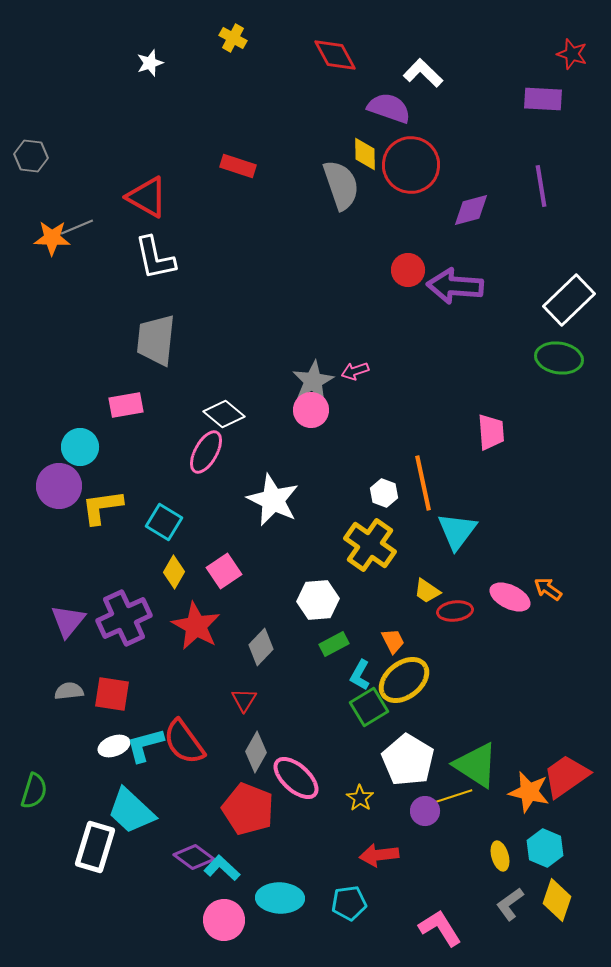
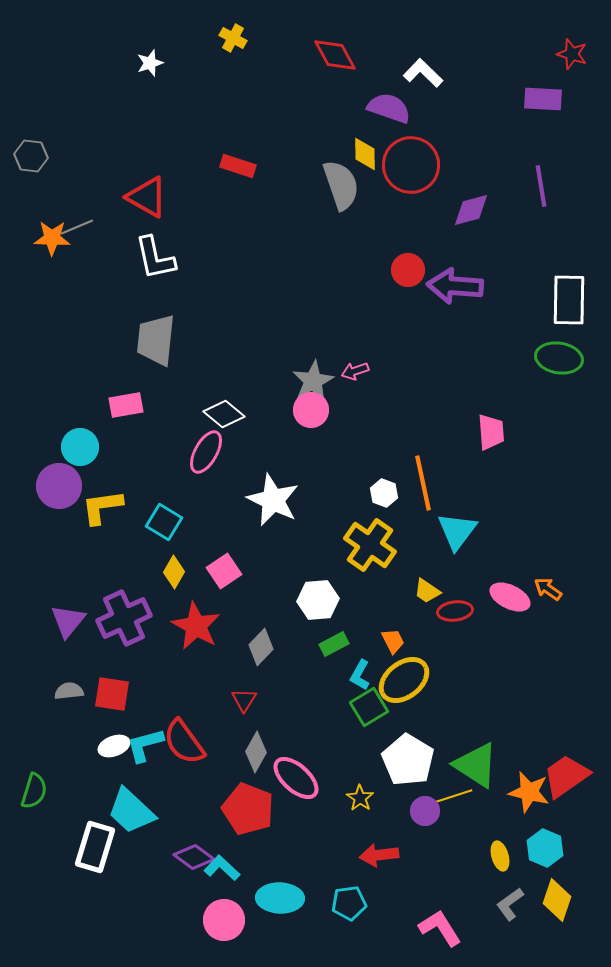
white rectangle at (569, 300): rotated 45 degrees counterclockwise
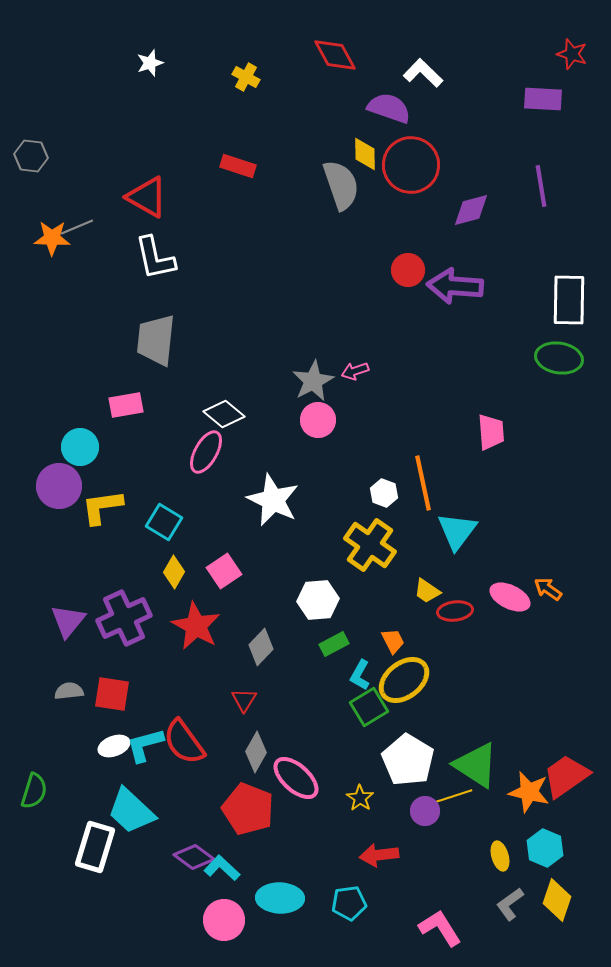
yellow cross at (233, 38): moved 13 px right, 39 px down
pink circle at (311, 410): moved 7 px right, 10 px down
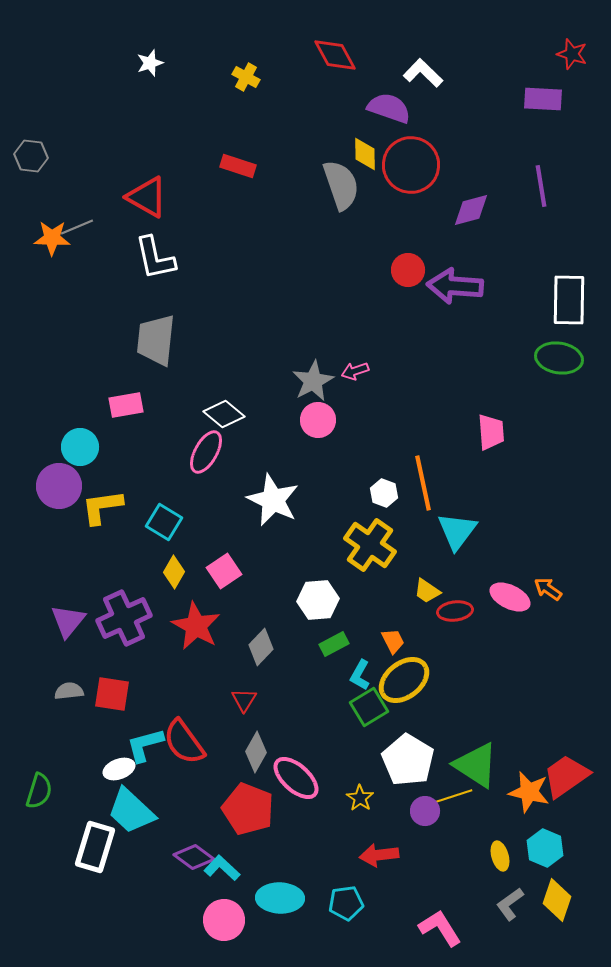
white ellipse at (114, 746): moved 5 px right, 23 px down
green semicircle at (34, 791): moved 5 px right
cyan pentagon at (349, 903): moved 3 px left
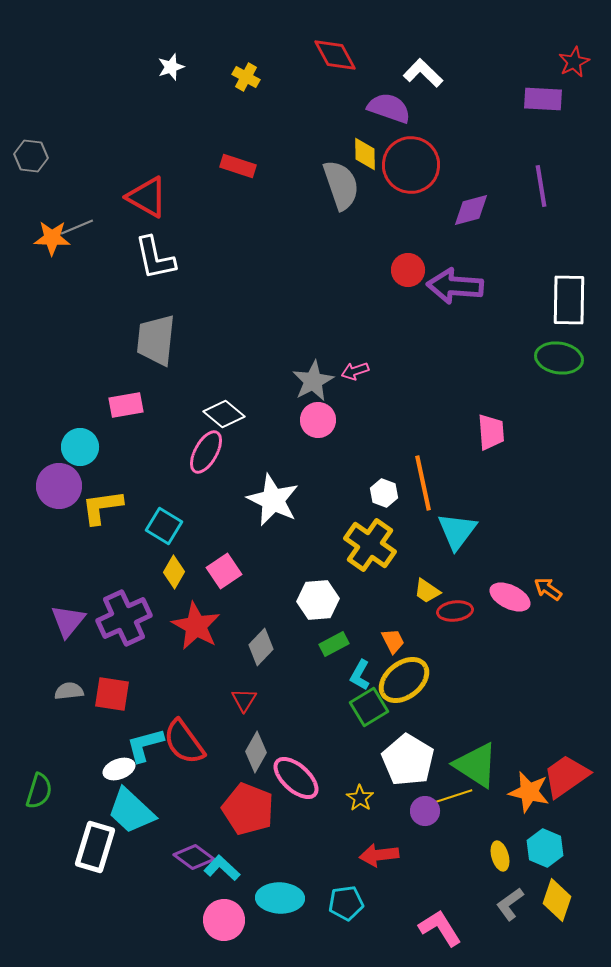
red star at (572, 54): moved 2 px right, 8 px down; rotated 28 degrees clockwise
white star at (150, 63): moved 21 px right, 4 px down
cyan square at (164, 522): moved 4 px down
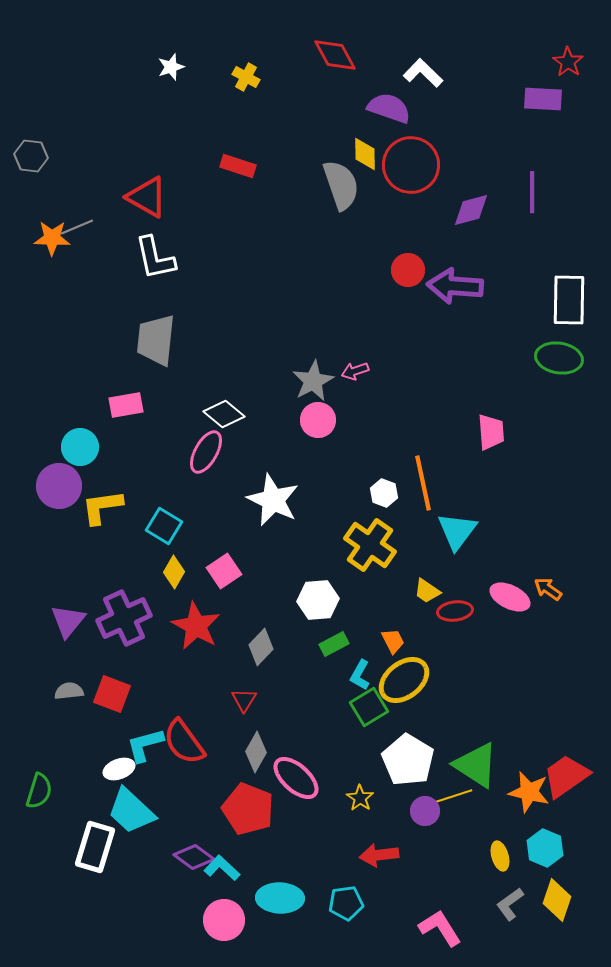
red star at (574, 62): moved 6 px left; rotated 12 degrees counterclockwise
purple line at (541, 186): moved 9 px left, 6 px down; rotated 9 degrees clockwise
red square at (112, 694): rotated 12 degrees clockwise
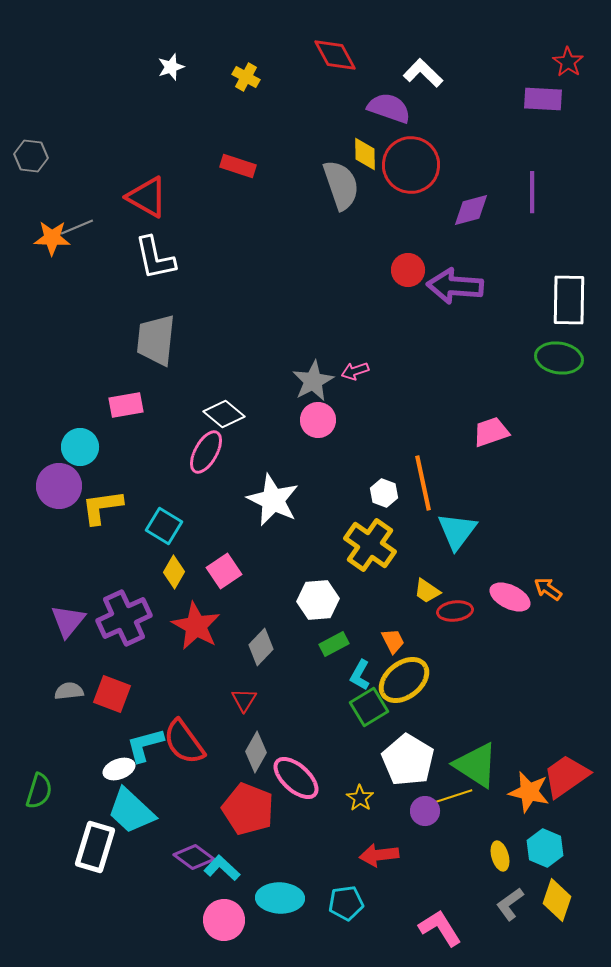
pink trapezoid at (491, 432): rotated 105 degrees counterclockwise
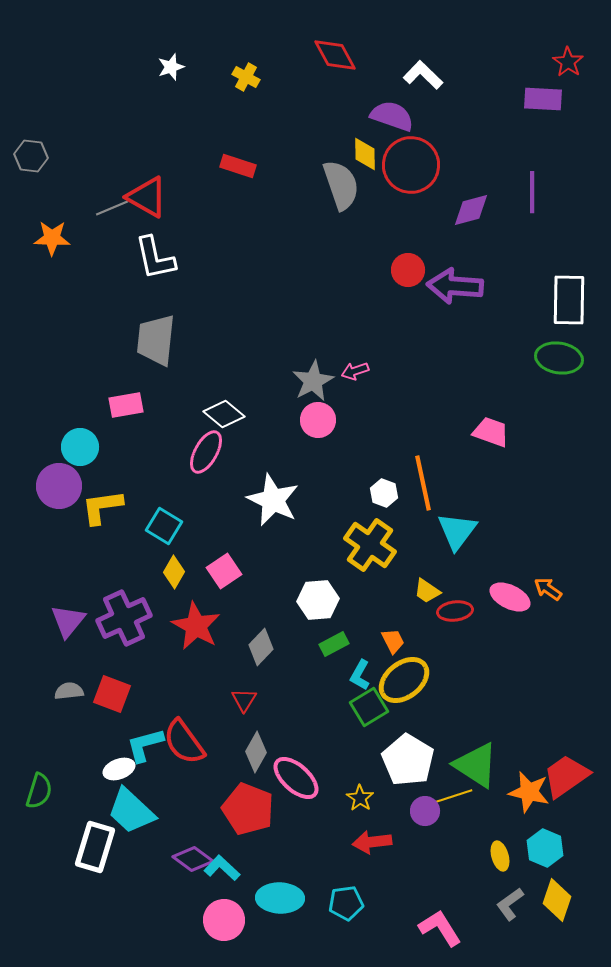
white L-shape at (423, 73): moved 2 px down
purple semicircle at (389, 108): moved 3 px right, 8 px down
gray line at (77, 227): moved 35 px right, 19 px up
pink trapezoid at (491, 432): rotated 39 degrees clockwise
red arrow at (379, 855): moved 7 px left, 13 px up
purple diamond at (194, 857): moved 1 px left, 2 px down
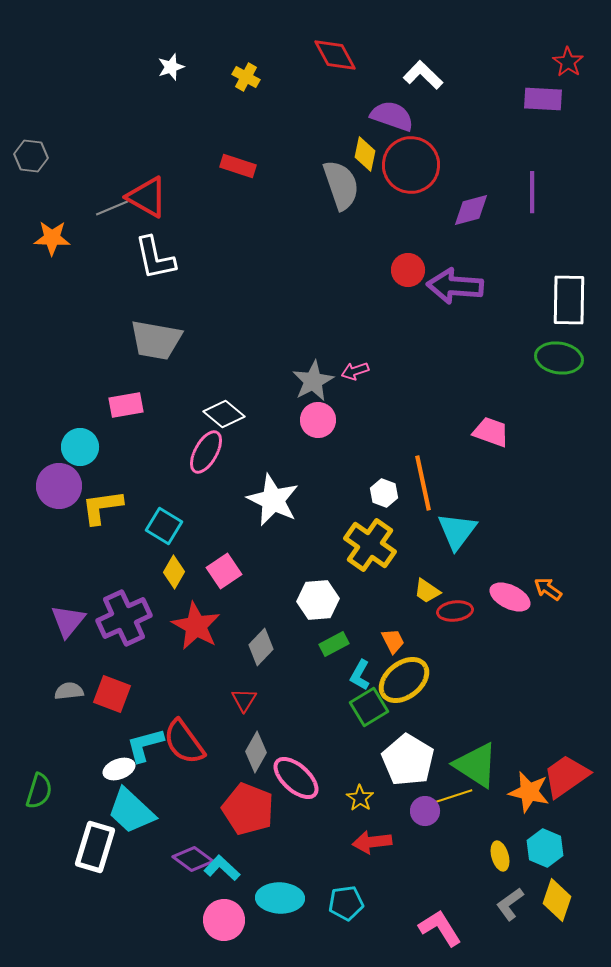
yellow diamond at (365, 154): rotated 12 degrees clockwise
gray trapezoid at (156, 340): rotated 86 degrees counterclockwise
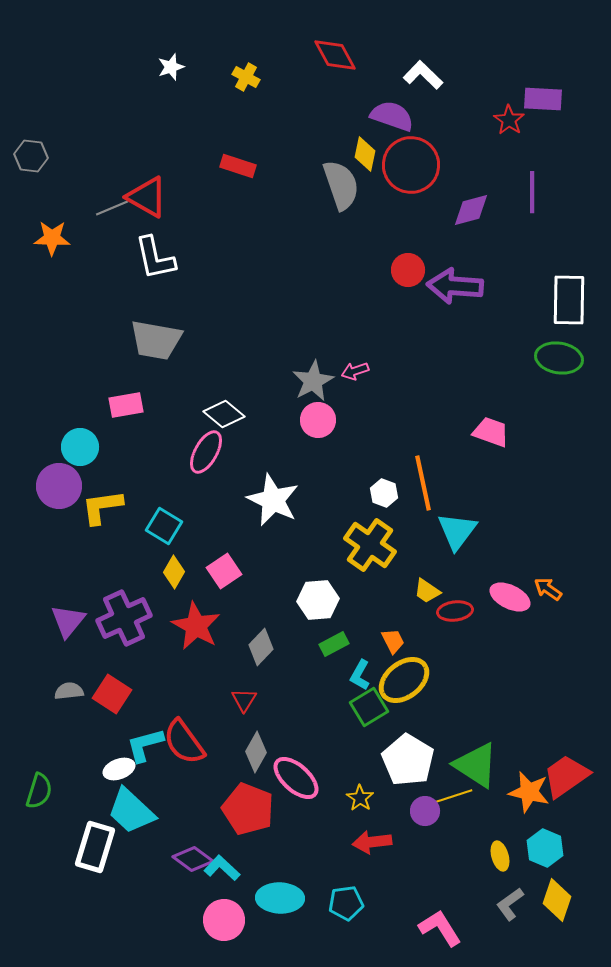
red star at (568, 62): moved 59 px left, 58 px down
red square at (112, 694): rotated 12 degrees clockwise
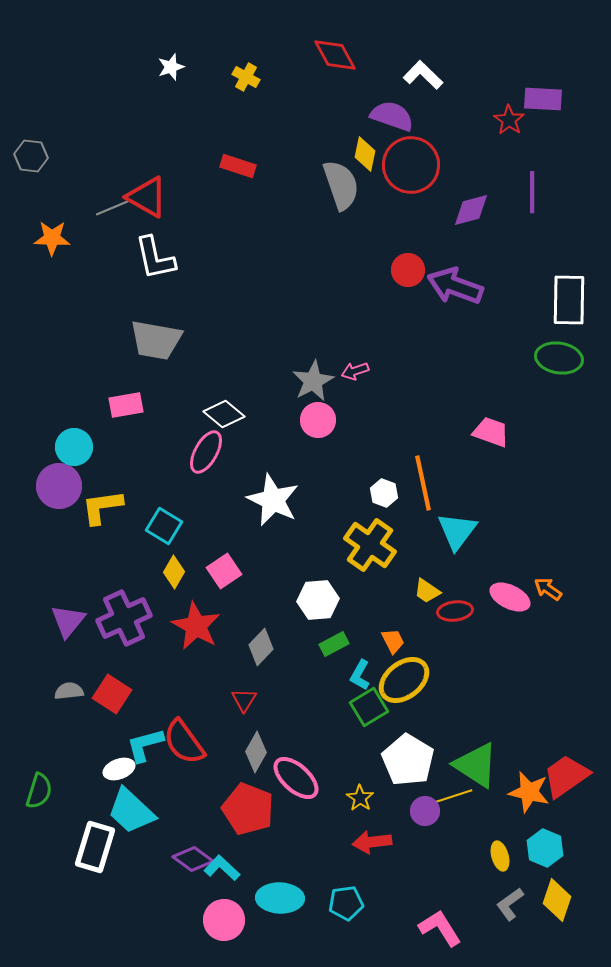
purple arrow at (455, 286): rotated 16 degrees clockwise
cyan circle at (80, 447): moved 6 px left
